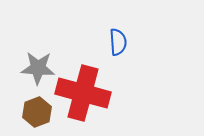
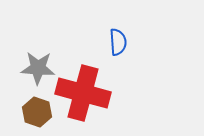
brown hexagon: rotated 20 degrees counterclockwise
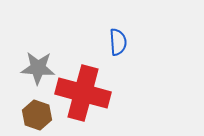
brown hexagon: moved 3 px down
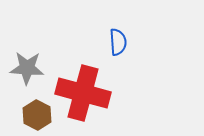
gray star: moved 11 px left
brown hexagon: rotated 8 degrees clockwise
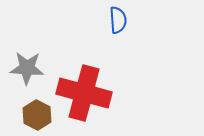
blue semicircle: moved 22 px up
red cross: moved 1 px right
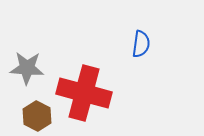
blue semicircle: moved 23 px right, 24 px down; rotated 12 degrees clockwise
brown hexagon: moved 1 px down
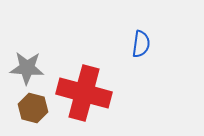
brown hexagon: moved 4 px left, 8 px up; rotated 12 degrees counterclockwise
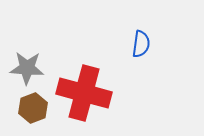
brown hexagon: rotated 24 degrees clockwise
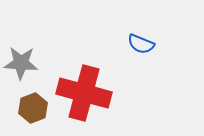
blue semicircle: rotated 104 degrees clockwise
gray star: moved 6 px left, 5 px up
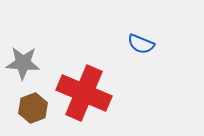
gray star: moved 2 px right
red cross: rotated 8 degrees clockwise
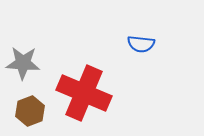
blue semicircle: rotated 16 degrees counterclockwise
brown hexagon: moved 3 px left, 3 px down
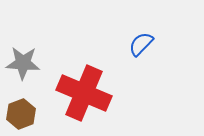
blue semicircle: rotated 128 degrees clockwise
brown hexagon: moved 9 px left, 3 px down
